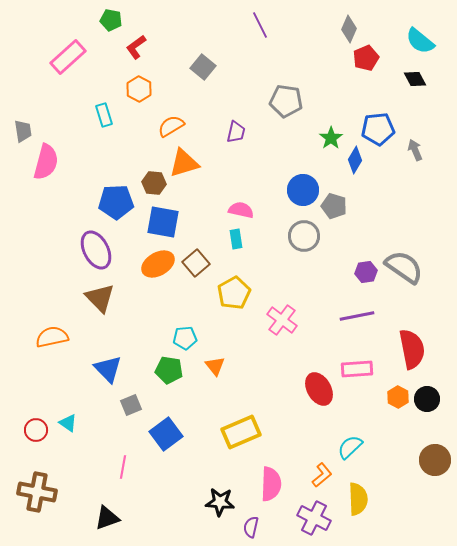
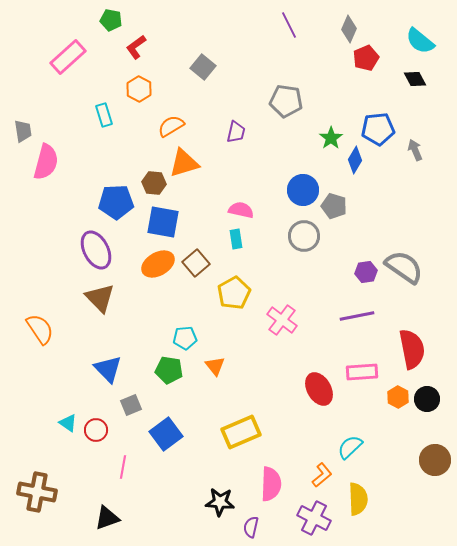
purple line at (260, 25): moved 29 px right
orange semicircle at (52, 337): moved 12 px left, 8 px up; rotated 68 degrees clockwise
pink rectangle at (357, 369): moved 5 px right, 3 px down
red circle at (36, 430): moved 60 px right
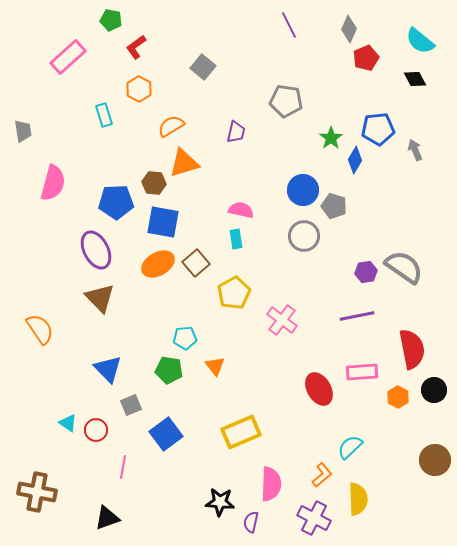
pink semicircle at (46, 162): moved 7 px right, 21 px down
black circle at (427, 399): moved 7 px right, 9 px up
purple semicircle at (251, 527): moved 5 px up
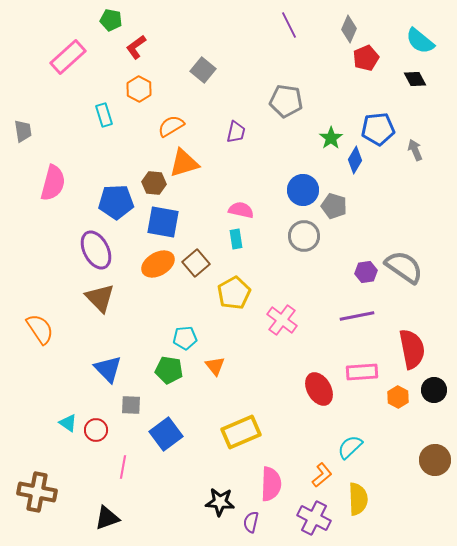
gray square at (203, 67): moved 3 px down
gray square at (131, 405): rotated 25 degrees clockwise
